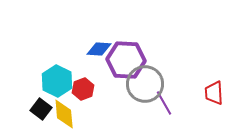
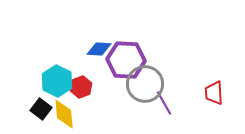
red hexagon: moved 2 px left, 2 px up
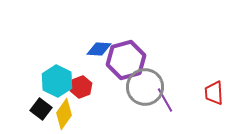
purple hexagon: rotated 18 degrees counterclockwise
gray circle: moved 3 px down
purple line: moved 1 px right, 3 px up
yellow diamond: rotated 40 degrees clockwise
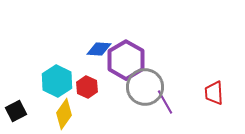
purple hexagon: rotated 15 degrees counterclockwise
red hexagon: moved 6 px right; rotated 15 degrees counterclockwise
purple line: moved 2 px down
black square: moved 25 px left, 2 px down; rotated 25 degrees clockwise
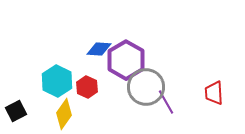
gray circle: moved 1 px right
purple line: moved 1 px right
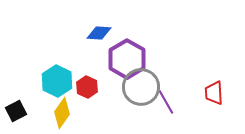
blue diamond: moved 16 px up
purple hexagon: moved 1 px right, 1 px up
gray circle: moved 5 px left
yellow diamond: moved 2 px left, 1 px up
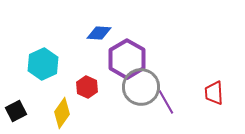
cyan hexagon: moved 14 px left, 17 px up; rotated 8 degrees clockwise
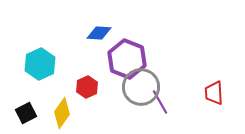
purple hexagon: rotated 9 degrees counterclockwise
cyan hexagon: moved 3 px left
red hexagon: rotated 10 degrees clockwise
purple line: moved 6 px left
black square: moved 10 px right, 2 px down
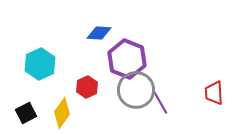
gray circle: moved 5 px left, 3 px down
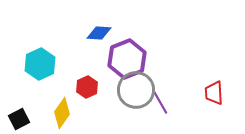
purple hexagon: rotated 18 degrees clockwise
black square: moved 7 px left, 6 px down
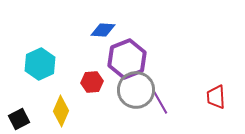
blue diamond: moved 4 px right, 3 px up
red hexagon: moved 5 px right, 5 px up; rotated 20 degrees clockwise
red trapezoid: moved 2 px right, 4 px down
yellow diamond: moved 1 px left, 2 px up; rotated 12 degrees counterclockwise
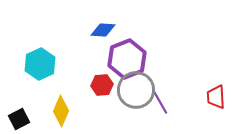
red hexagon: moved 10 px right, 3 px down
